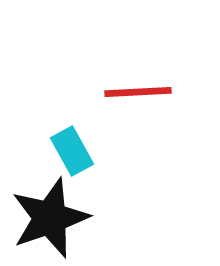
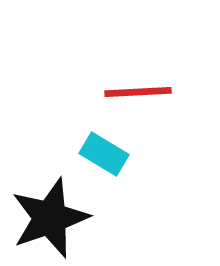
cyan rectangle: moved 32 px right, 3 px down; rotated 30 degrees counterclockwise
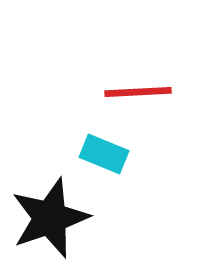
cyan rectangle: rotated 9 degrees counterclockwise
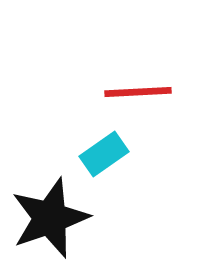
cyan rectangle: rotated 57 degrees counterclockwise
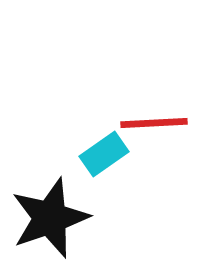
red line: moved 16 px right, 31 px down
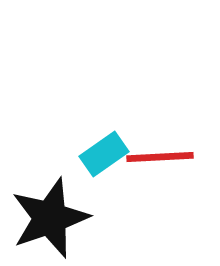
red line: moved 6 px right, 34 px down
